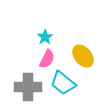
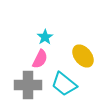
pink semicircle: moved 7 px left
cyan trapezoid: moved 1 px right, 1 px down
gray cross: moved 2 px up
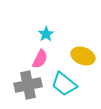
cyan star: moved 1 px right, 3 px up
yellow ellipse: rotated 30 degrees counterclockwise
gray cross: rotated 12 degrees counterclockwise
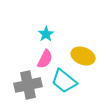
pink semicircle: moved 5 px right
cyan trapezoid: moved 3 px up
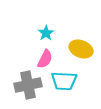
cyan star: moved 1 px up
yellow ellipse: moved 2 px left, 7 px up
cyan trapezoid: rotated 36 degrees counterclockwise
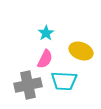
yellow ellipse: moved 2 px down
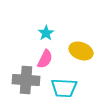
cyan trapezoid: moved 7 px down
gray cross: moved 2 px left, 5 px up; rotated 16 degrees clockwise
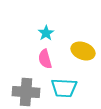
yellow ellipse: moved 2 px right
pink semicircle: rotated 138 degrees clockwise
gray cross: moved 12 px down
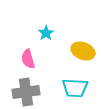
pink semicircle: moved 17 px left
cyan trapezoid: moved 11 px right
gray cross: rotated 12 degrees counterclockwise
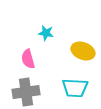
cyan star: rotated 28 degrees counterclockwise
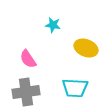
cyan star: moved 7 px right, 8 px up
yellow ellipse: moved 3 px right, 3 px up
pink semicircle: rotated 18 degrees counterclockwise
